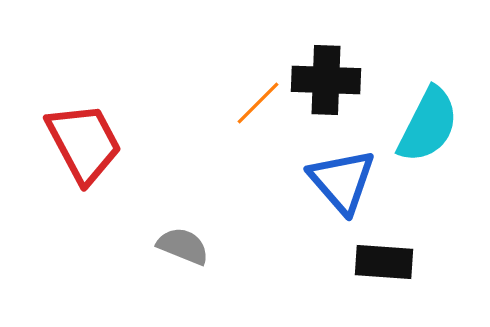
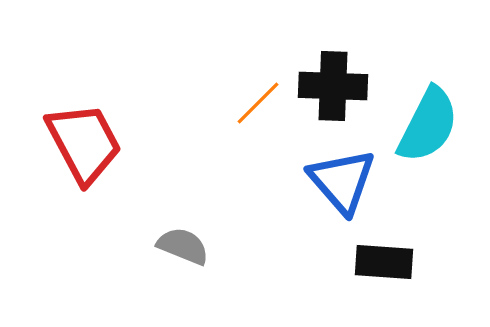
black cross: moved 7 px right, 6 px down
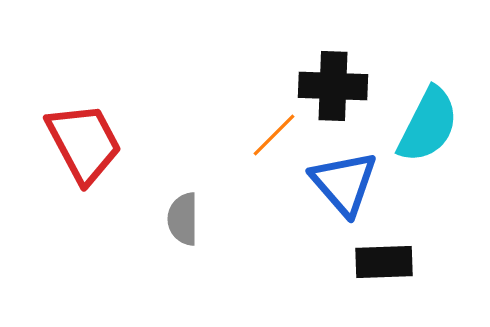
orange line: moved 16 px right, 32 px down
blue triangle: moved 2 px right, 2 px down
gray semicircle: moved 27 px up; rotated 112 degrees counterclockwise
black rectangle: rotated 6 degrees counterclockwise
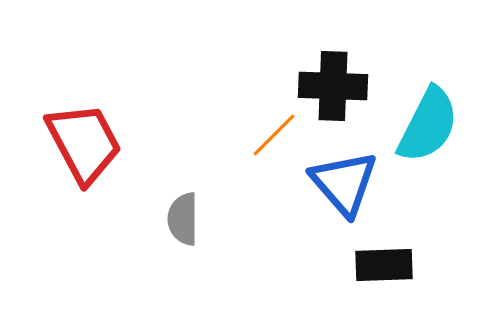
black rectangle: moved 3 px down
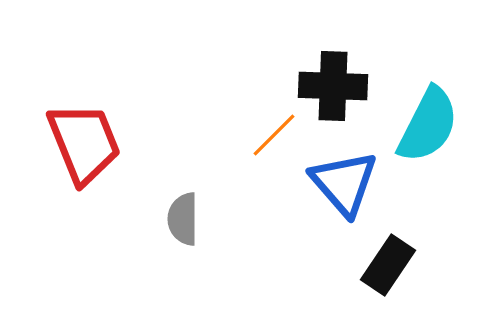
red trapezoid: rotated 6 degrees clockwise
black rectangle: moved 4 px right; rotated 54 degrees counterclockwise
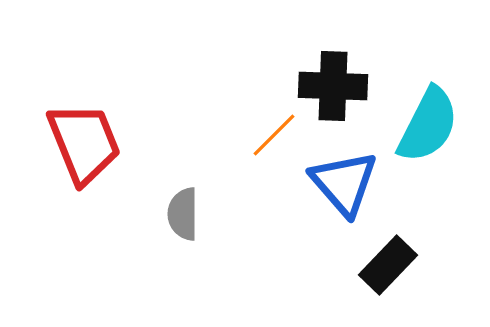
gray semicircle: moved 5 px up
black rectangle: rotated 10 degrees clockwise
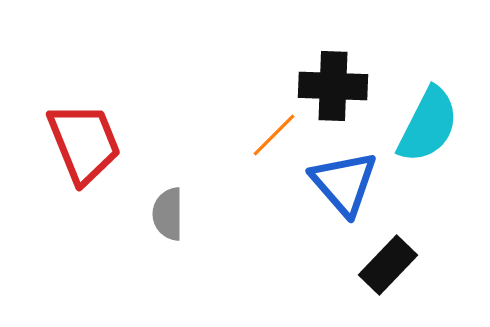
gray semicircle: moved 15 px left
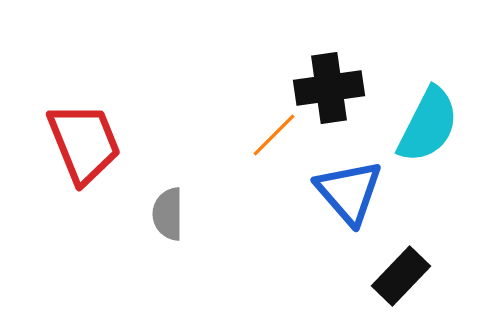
black cross: moved 4 px left, 2 px down; rotated 10 degrees counterclockwise
blue triangle: moved 5 px right, 9 px down
black rectangle: moved 13 px right, 11 px down
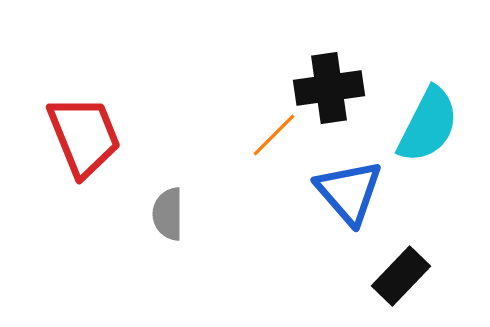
red trapezoid: moved 7 px up
